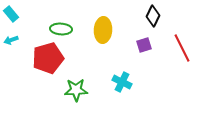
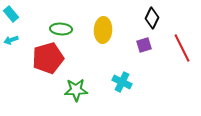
black diamond: moved 1 px left, 2 px down
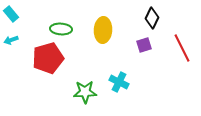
cyan cross: moved 3 px left
green star: moved 9 px right, 2 px down
